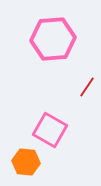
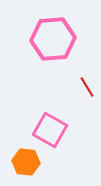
red line: rotated 65 degrees counterclockwise
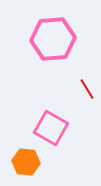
red line: moved 2 px down
pink square: moved 1 px right, 2 px up
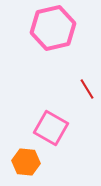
pink hexagon: moved 11 px up; rotated 9 degrees counterclockwise
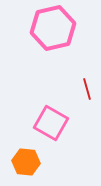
red line: rotated 15 degrees clockwise
pink square: moved 5 px up
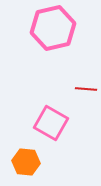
red line: moved 1 px left; rotated 70 degrees counterclockwise
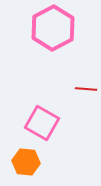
pink hexagon: rotated 15 degrees counterclockwise
pink square: moved 9 px left
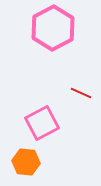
red line: moved 5 px left, 4 px down; rotated 20 degrees clockwise
pink square: rotated 32 degrees clockwise
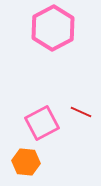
red line: moved 19 px down
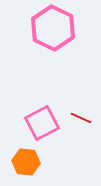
pink hexagon: rotated 6 degrees counterclockwise
red line: moved 6 px down
